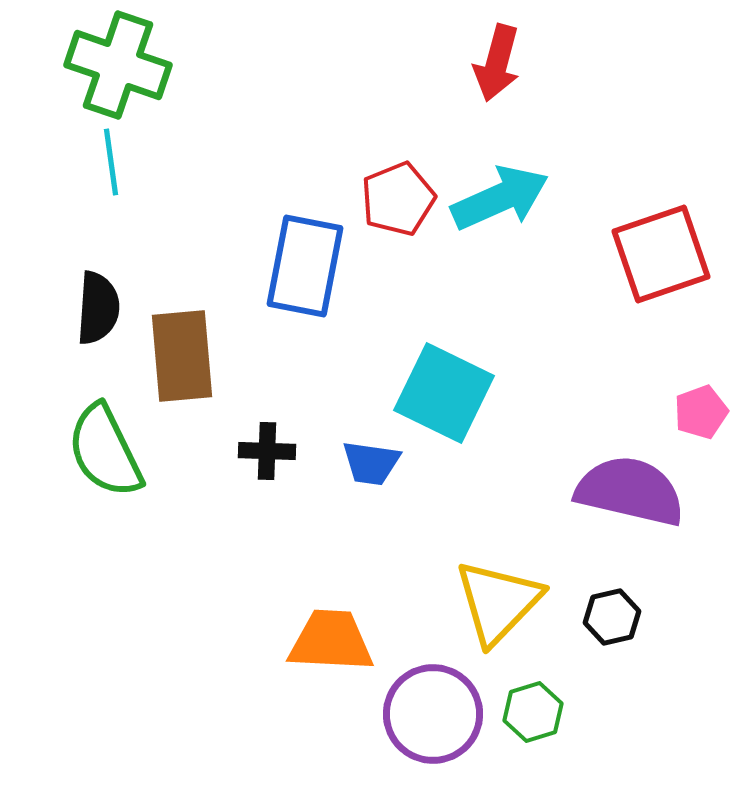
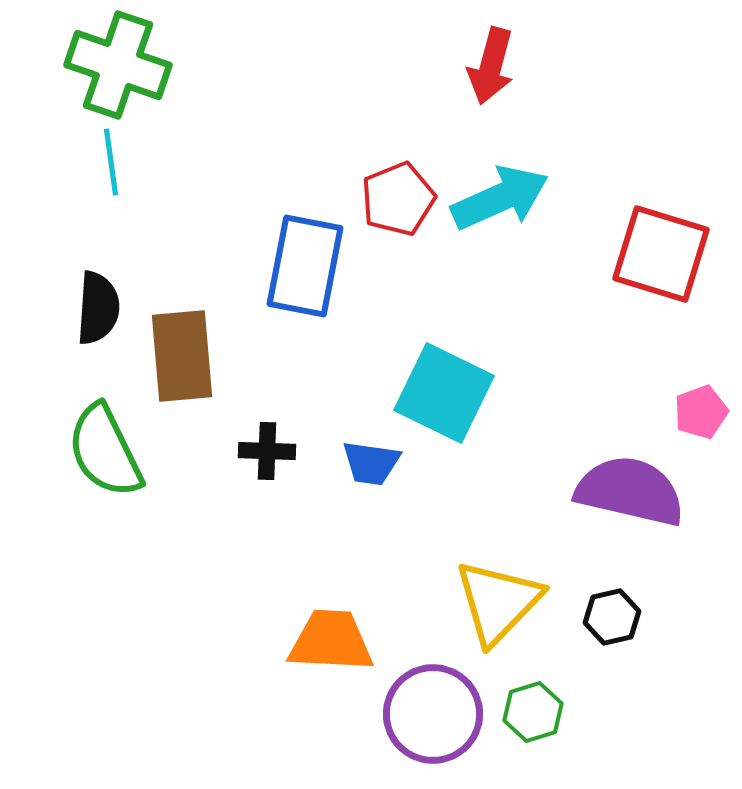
red arrow: moved 6 px left, 3 px down
red square: rotated 36 degrees clockwise
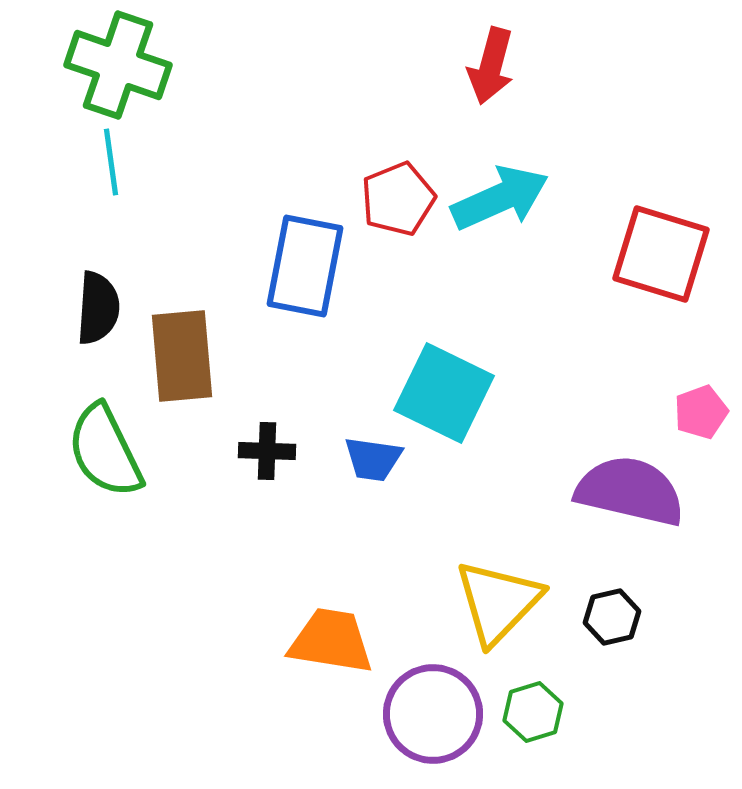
blue trapezoid: moved 2 px right, 4 px up
orange trapezoid: rotated 6 degrees clockwise
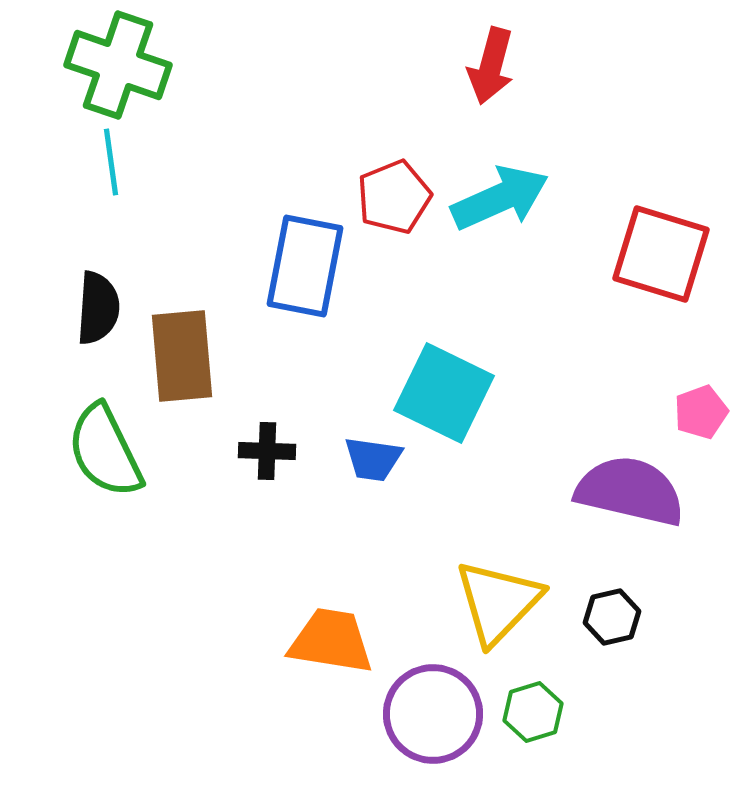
red pentagon: moved 4 px left, 2 px up
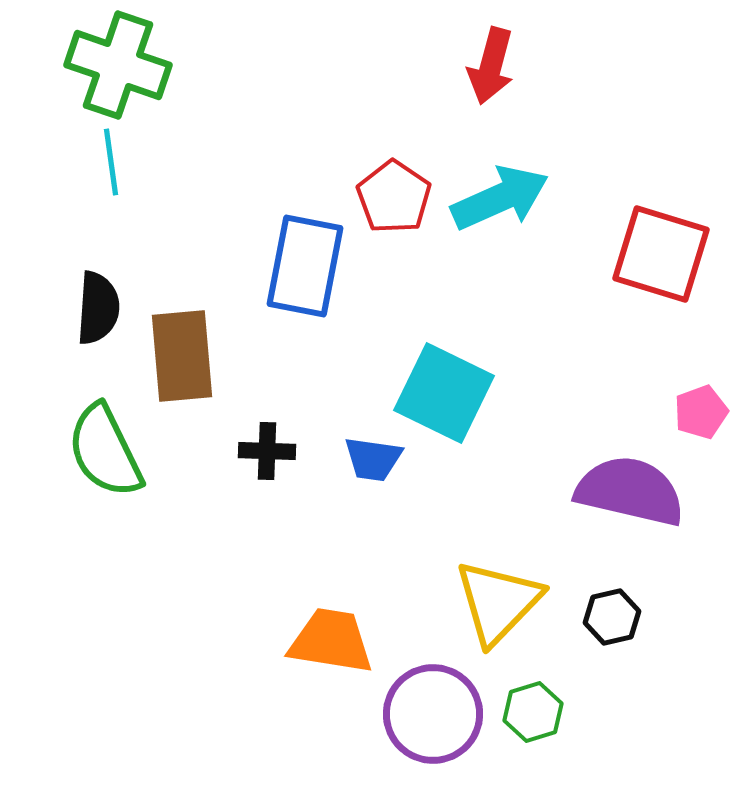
red pentagon: rotated 16 degrees counterclockwise
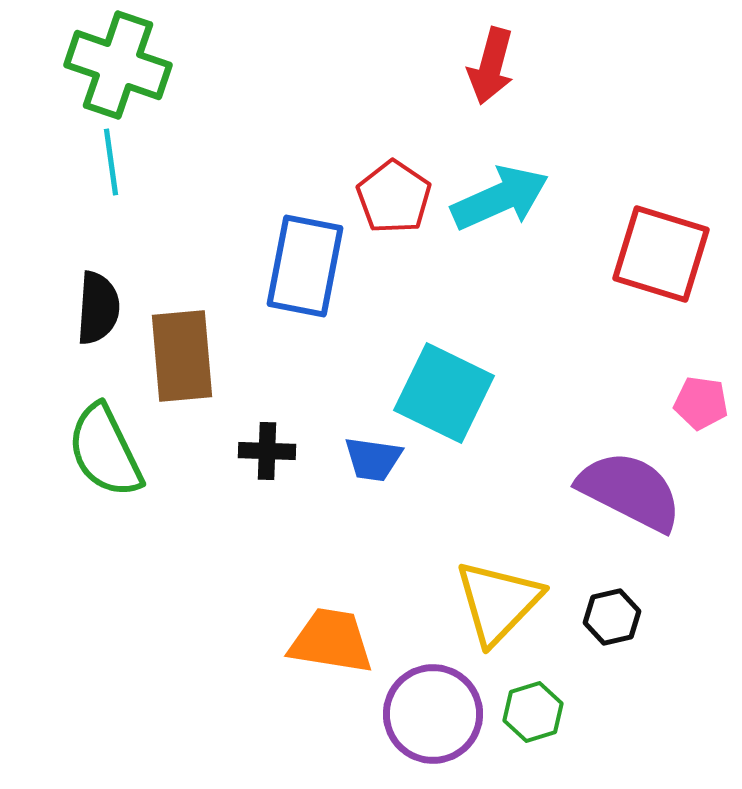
pink pentagon: moved 9 px up; rotated 28 degrees clockwise
purple semicircle: rotated 14 degrees clockwise
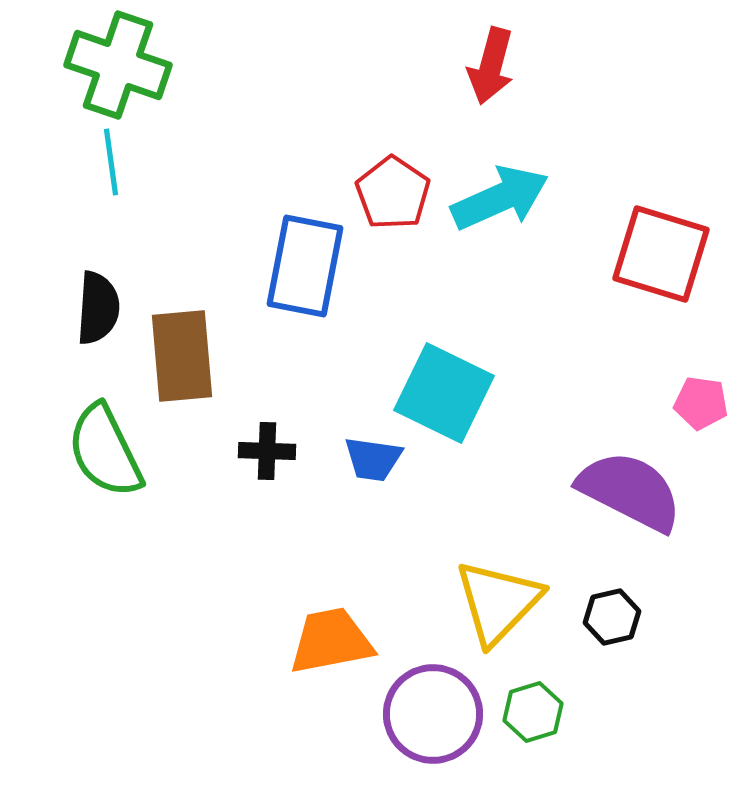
red pentagon: moved 1 px left, 4 px up
orange trapezoid: rotated 20 degrees counterclockwise
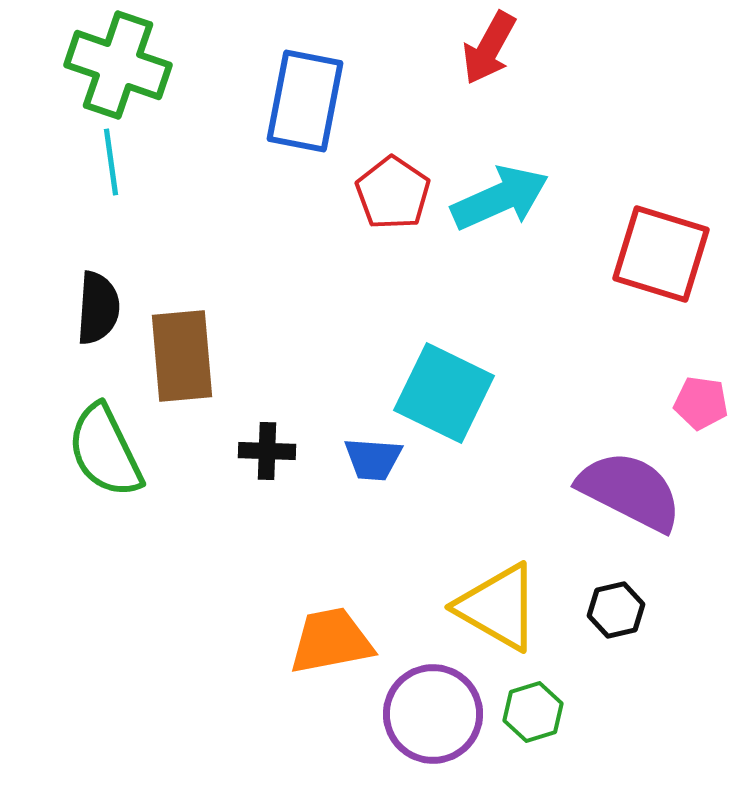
red arrow: moved 2 px left, 18 px up; rotated 14 degrees clockwise
blue rectangle: moved 165 px up
blue trapezoid: rotated 4 degrees counterclockwise
yellow triangle: moved 5 px down; rotated 44 degrees counterclockwise
black hexagon: moved 4 px right, 7 px up
